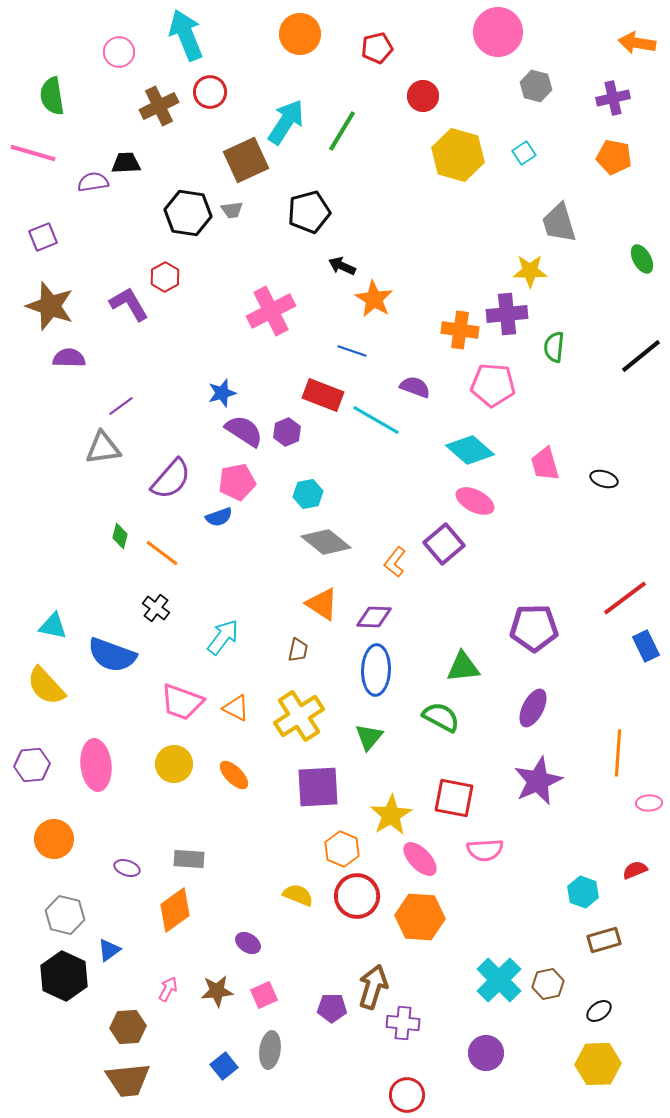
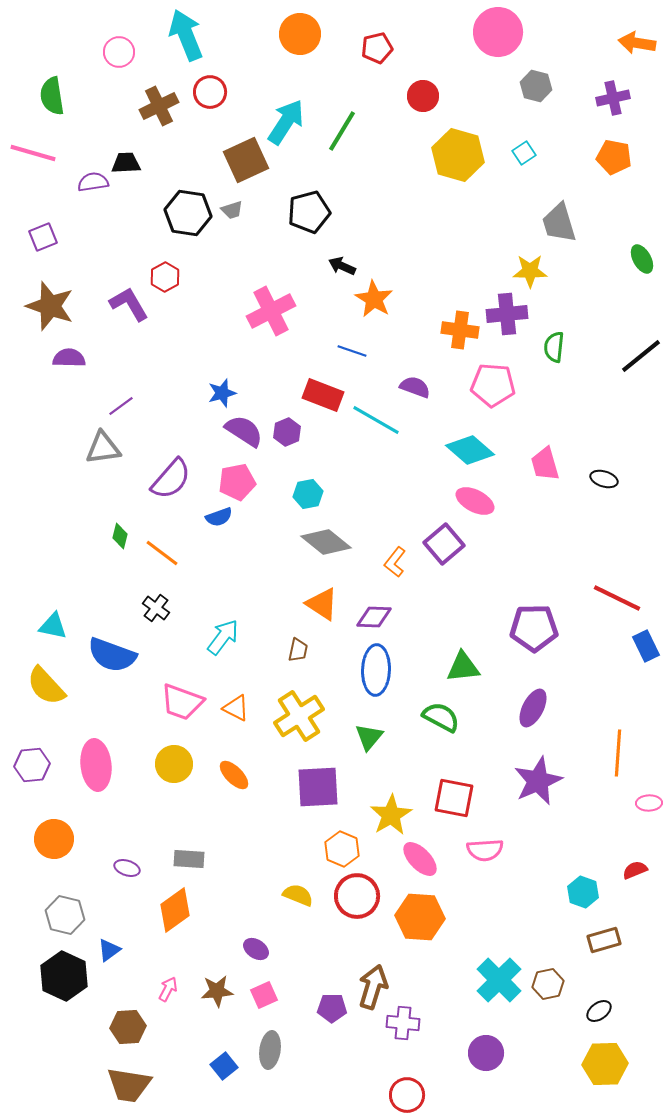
gray trapezoid at (232, 210): rotated 10 degrees counterclockwise
red line at (625, 598): moved 8 px left; rotated 63 degrees clockwise
purple ellipse at (248, 943): moved 8 px right, 6 px down
yellow hexagon at (598, 1064): moved 7 px right
brown trapezoid at (128, 1080): moved 1 px right, 5 px down; rotated 15 degrees clockwise
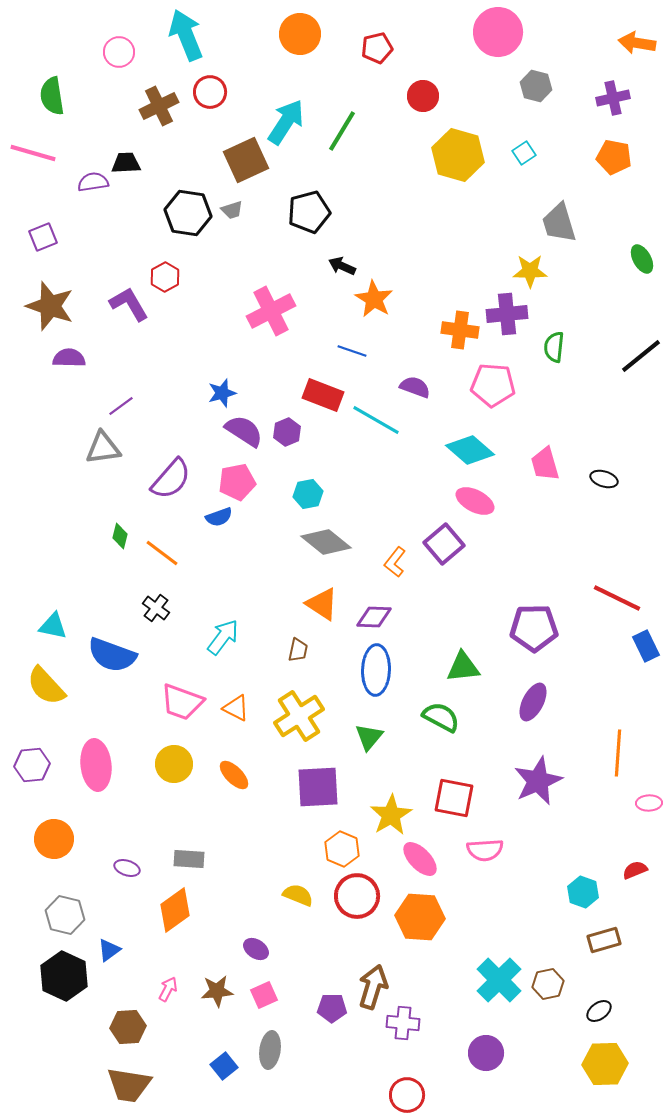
purple ellipse at (533, 708): moved 6 px up
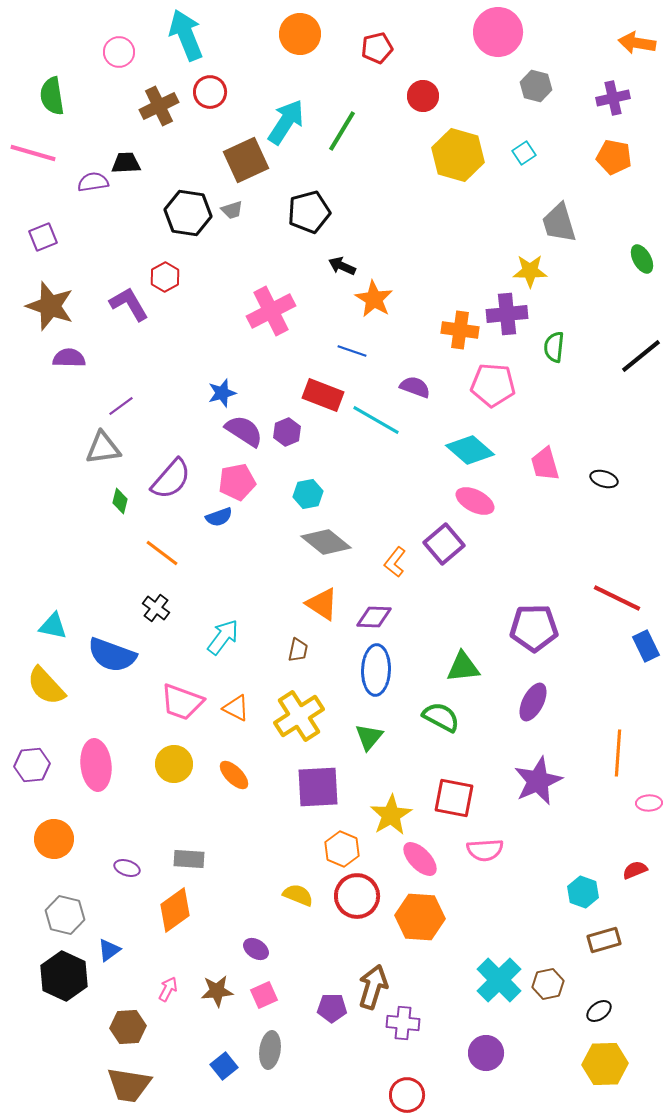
green diamond at (120, 536): moved 35 px up
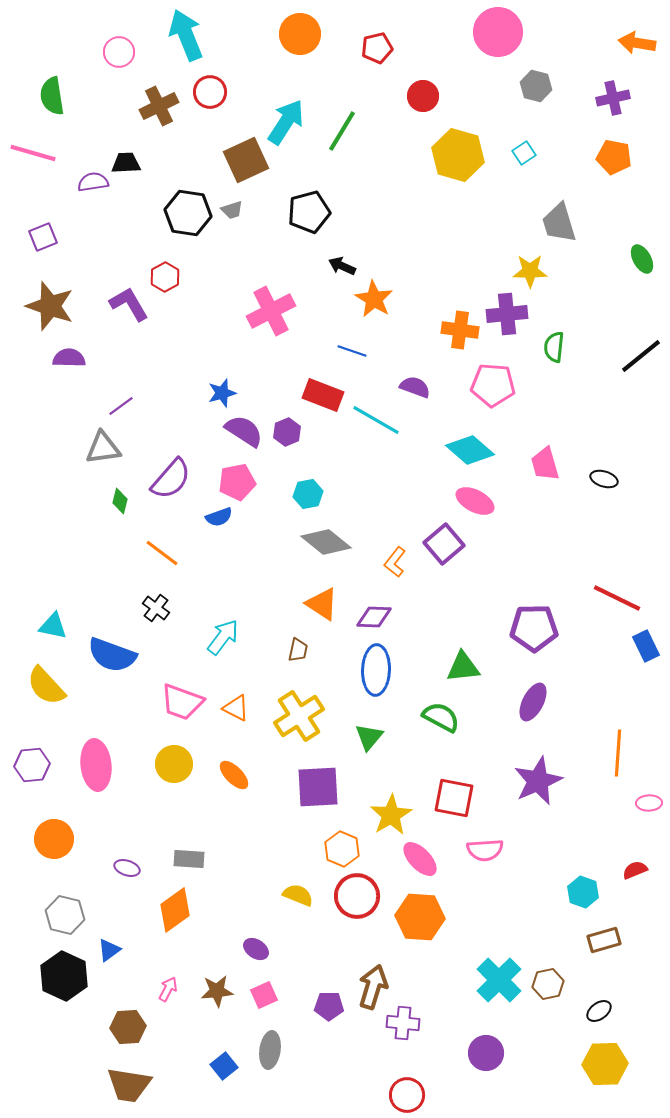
purple pentagon at (332, 1008): moved 3 px left, 2 px up
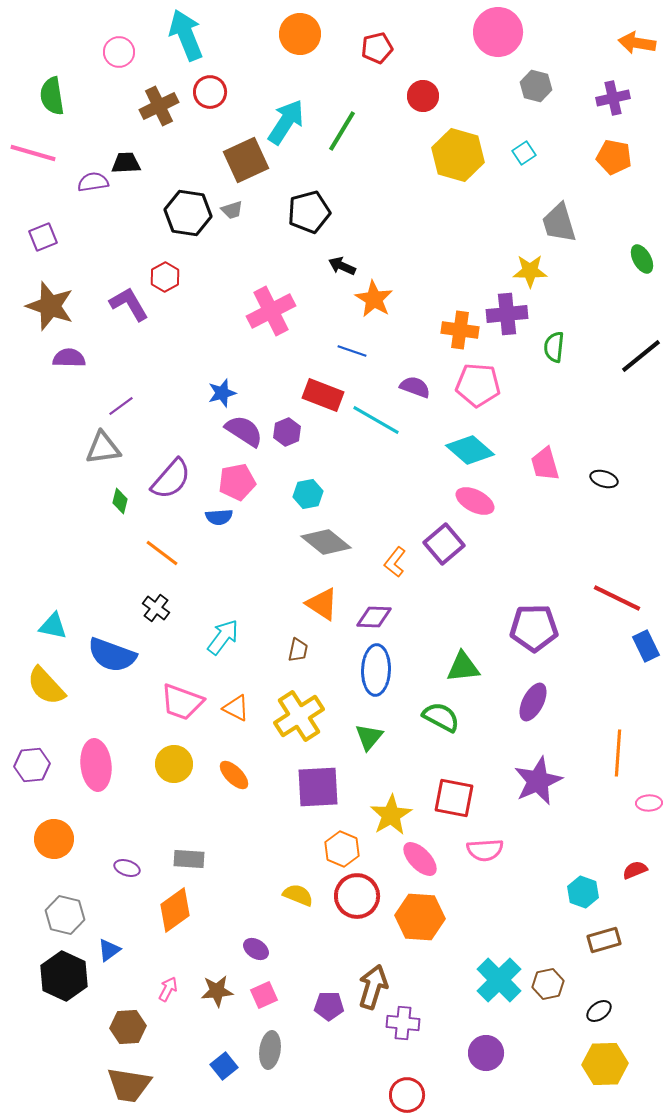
pink pentagon at (493, 385): moved 15 px left
blue semicircle at (219, 517): rotated 16 degrees clockwise
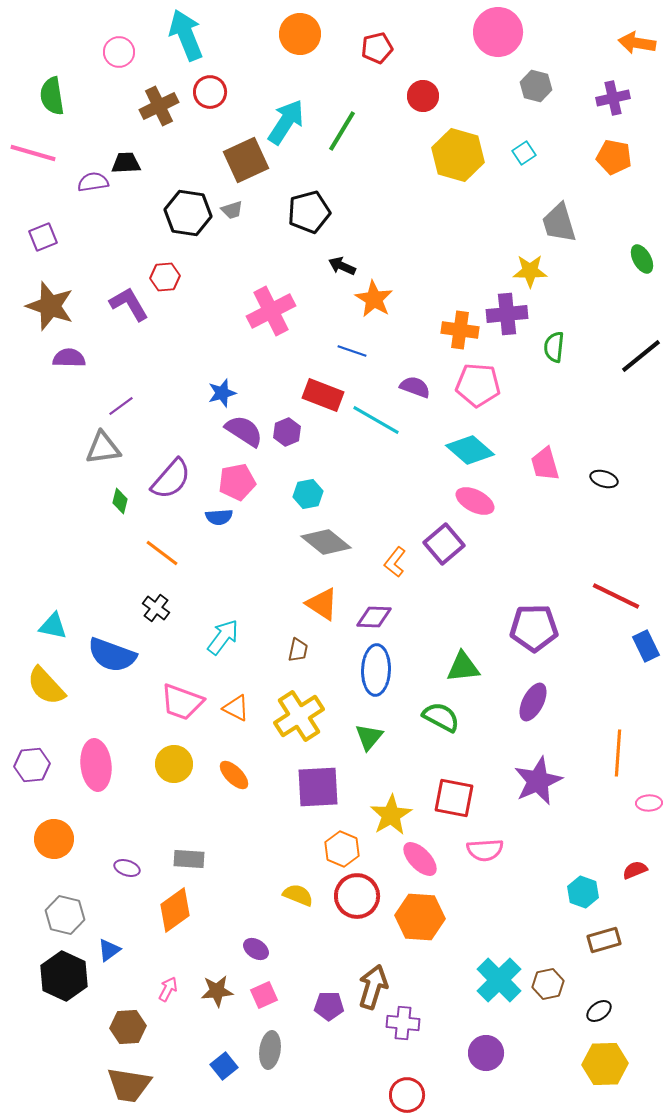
red hexagon at (165, 277): rotated 24 degrees clockwise
red line at (617, 598): moved 1 px left, 2 px up
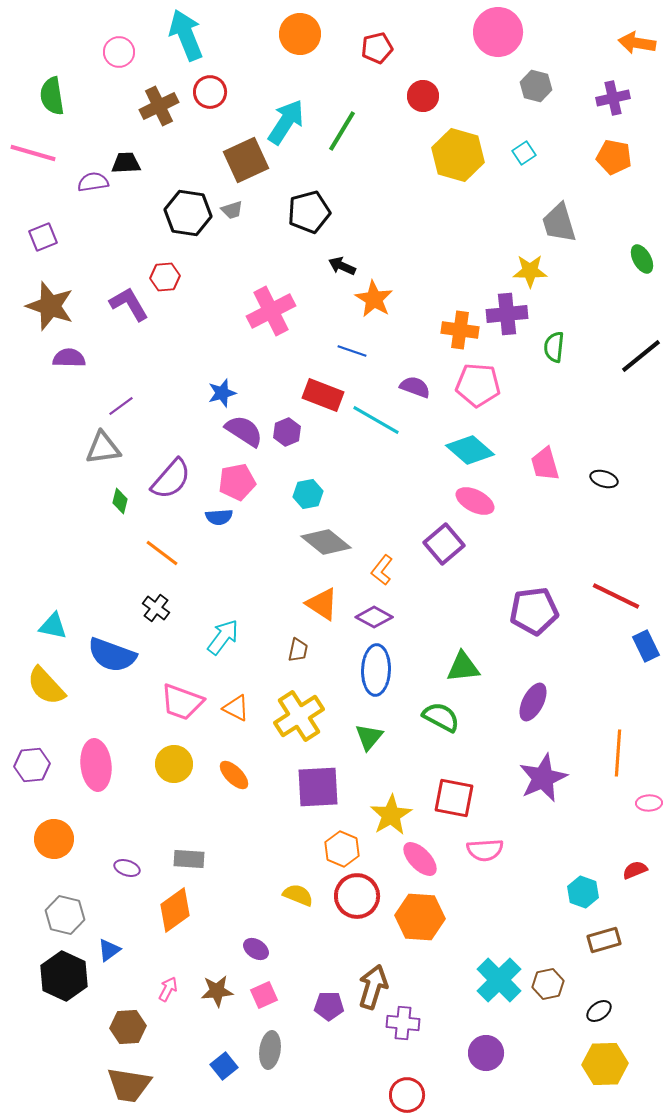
orange L-shape at (395, 562): moved 13 px left, 8 px down
purple diamond at (374, 617): rotated 27 degrees clockwise
purple pentagon at (534, 628): moved 17 px up; rotated 6 degrees counterclockwise
purple star at (538, 781): moved 5 px right, 3 px up
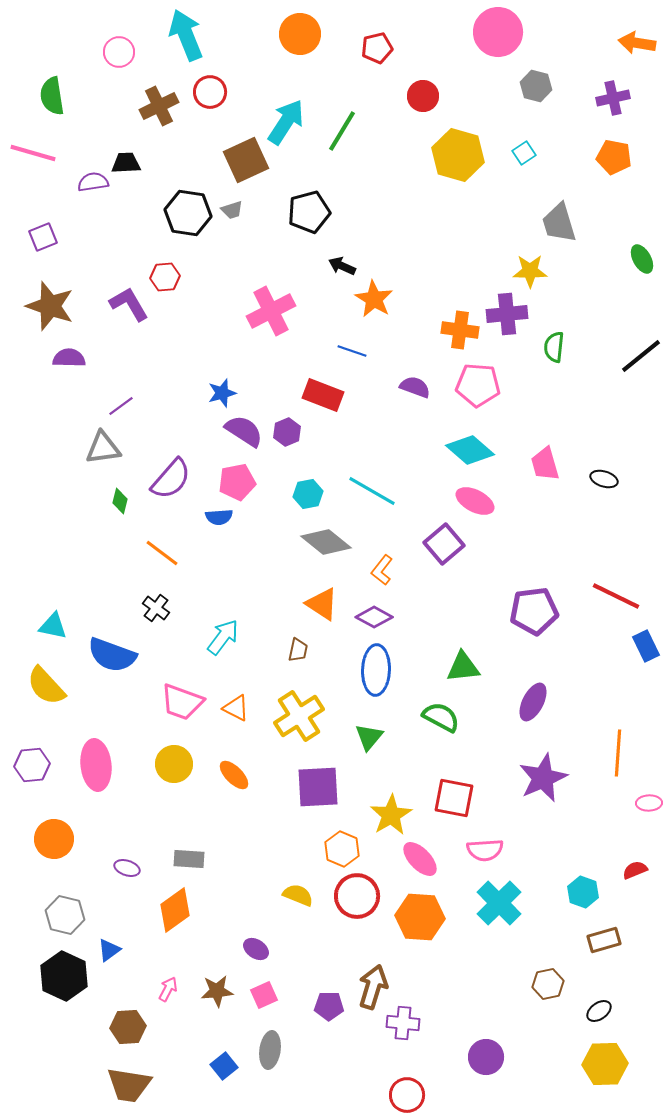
cyan line at (376, 420): moved 4 px left, 71 px down
cyan cross at (499, 980): moved 77 px up
purple circle at (486, 1053): moved 4 px down
